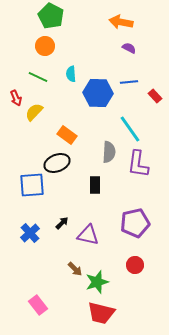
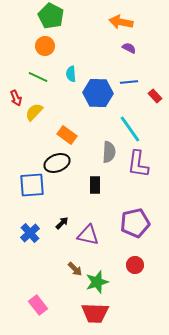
red trapezoid: moved 6 px left; rotated 12 degrees counterclockwise
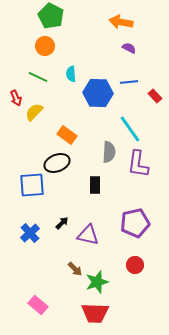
pink rectangle: rotated 12 degrees counterclockwise
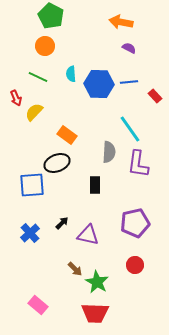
blue hexagon: moved 1 px right, 9 px up
green star: rotated 25 degrees counterclockwise
